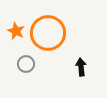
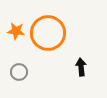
orange star: rotated 18 degrees counterclockwise
gray circle: moved 7 px left, 8 px down
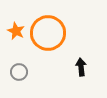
orange star: rotated 18 degrees clockwise
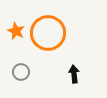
black arrow: moved 7 px left, 7 px down
gray circle: moved 2 px right
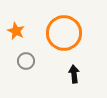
orange circle: moved 16 px right
gray circle: moved 5 px right, 11 px up
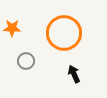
orange star: moved 4 px left, 3 px up; rotated 24 degrees counterclockwise
black arrow: rotated 18 degrees counterclockwise
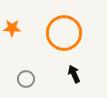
gray circle: moved 18 px down
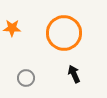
gray circle: moved 1 px up
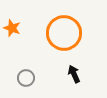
orange star: rotated 18 degrees clockwise
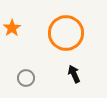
orange star: rotated 18 degrees clockwise
orange circle: moved 2 px right
